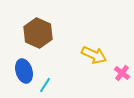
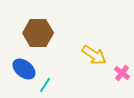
brown hexagon: rotated 24 degrees counterclockwise
yellow arrow: rotated 10 degrees clockwise
blue ellipse: moved 2 px up; rotated 35 degrees counterclockwise
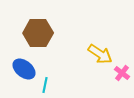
yellow arrow: moved 6 px right, 1 px up
cyan line: rotated 21 degrees counterclockwise
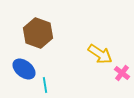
brown hexagon: rotated 20 degrees clockwise
cyan line: rotated 21 degrees counterclockwise
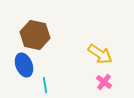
brown hexagon: moved 3 px left, 2 px down; rotated 8 degrees counterclockwise
blue ellipse: moved 4 px up; rotated 30 degrees clockwise
pink cross: moved 18 px left, 9 px down
